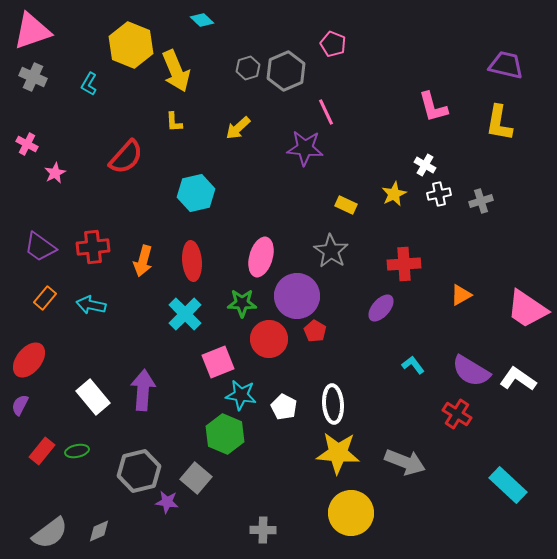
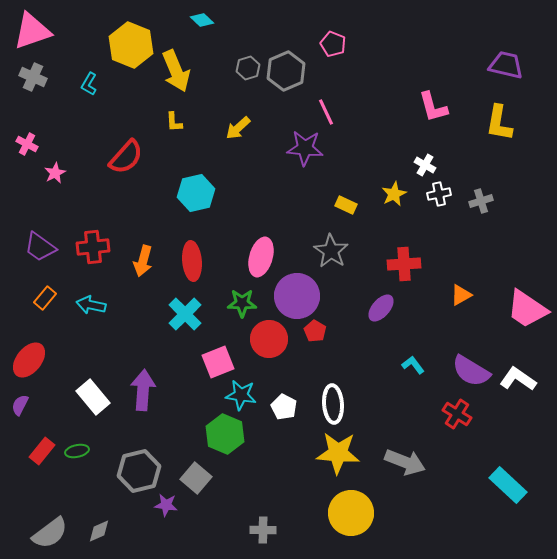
purple star at (167, 502): moved 1 px left, 3 px down
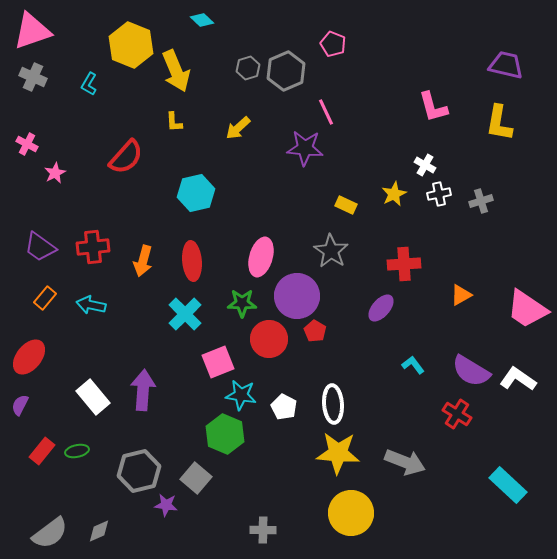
red ellipse at (29, 360): moved 3 px up
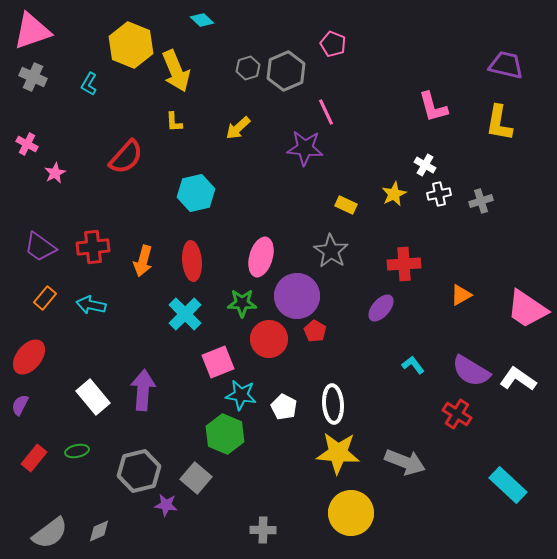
red rectangle at (42, 451): moved 8 px left, 7 px down
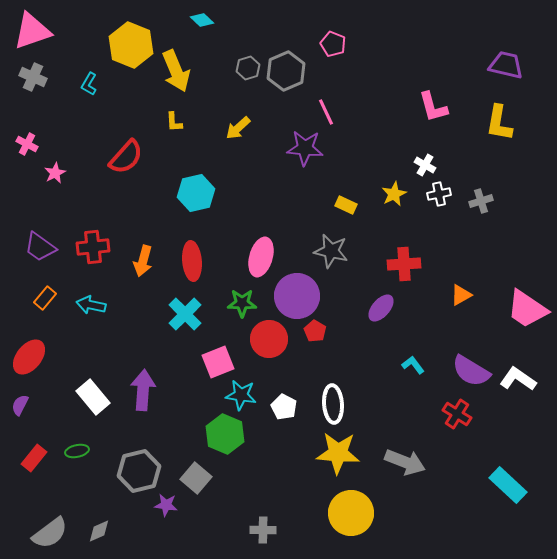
gray star at (331, 251): rotated 20 degrees counterclockwise
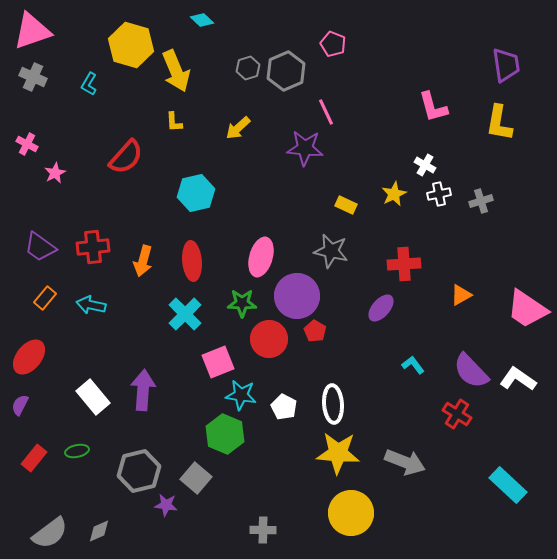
yellow hexagon at (131, 45): rotated 6 degrees counterclockwise
purple trapezoid at (506, 65): rotated 69 degrees clockwise
purple semicircle at (471, 371): rotated 15 degrees clockwise
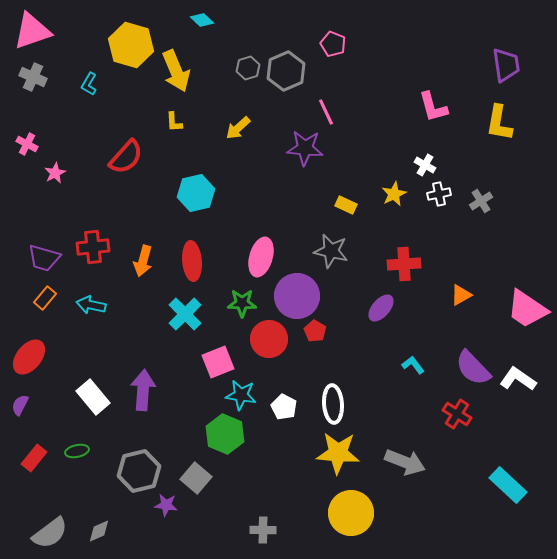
gray cross at (481, 201): rotated 15 degrees counterclockwise
purple trapezoid at (40, 247): moved 4 px right, 11 px down; rotated 20 degrees counterclockwise
purple semicircle at (471, 371): moved 2 px right, 3 px up
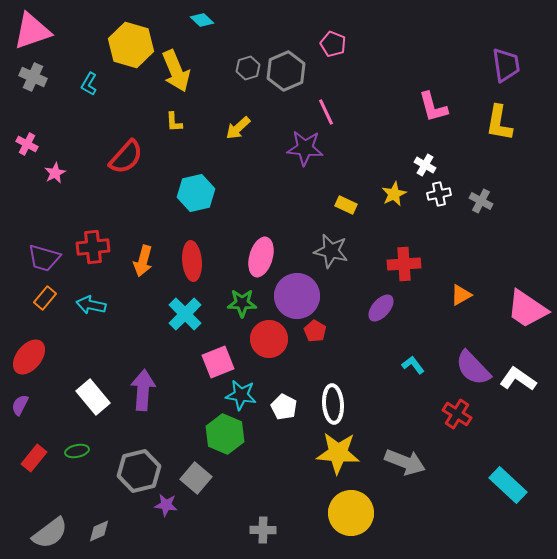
gray cross at (481, 201): rotated 30 degrees counterclockwise
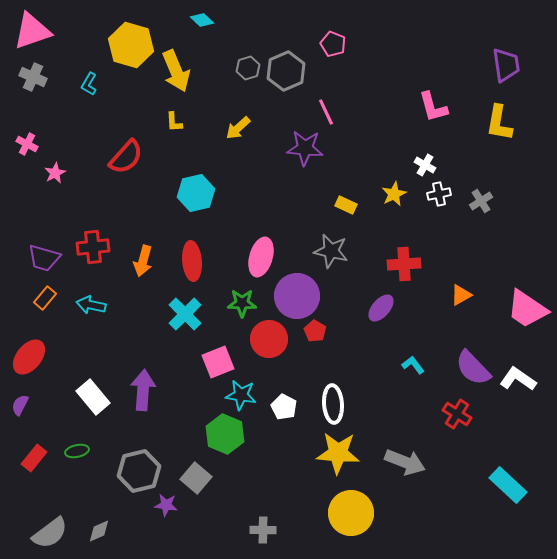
gray cross at (481, 201): rotated 30 degrees clockwise
